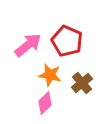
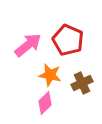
red pentagon: moved 1 px right, 1 px up
brown cross: rotated 15 degrees clockwise
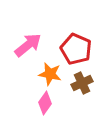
red pentagon: moved 8 px right, 9 px down
orange star: moved 1 px up
pink diamond: rotated 10 degrees counterclockwise
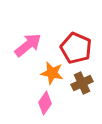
red pentagon: moved 1 px up
orange star: moved 2 px right, 1 px up
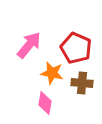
pink arrow: moved 1 px right; rotated 12 degrees counterclockwise
brown cross: rotated 30 degrees clockwise
pink diamond: rotated 25 degrees counterclockwise
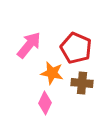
pink diamond: rotated 15 degrees clockwise
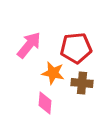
red pentagon: rotated 28 degrees counterclockwise
orange star: moved 1 px right
pink diamond: rotated 20 degrees counterclockwise
